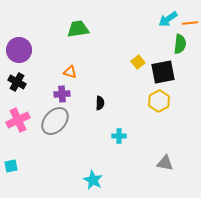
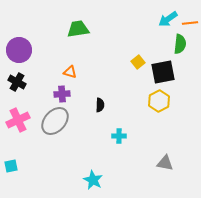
black semicircle: moved 2 px down
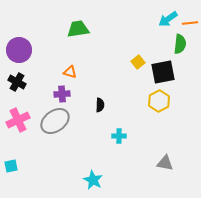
gray ellipse: rotated 12 degrees clockwise
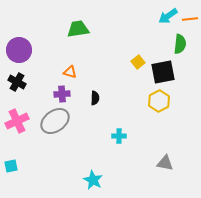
cyan arrow: moved 3 px up
orange line: moved 4 px up
black semicircle: moved 5 px left, 7 px up
pink cross: moved 1 px left, 1 px down
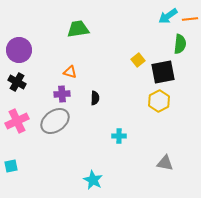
yellow square: moved 2 px up
